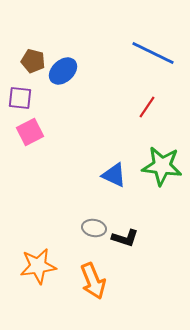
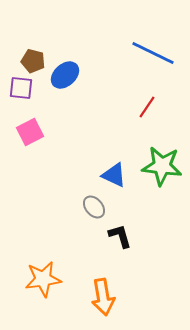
blue ellipse: moved 2 px right, 4 px down
purple square: moved 1 px right, 10 px up
gray ellipse: moved 21 px up; rotated 40 degrees clockwise
black L-shape: moved 5 px left, 2 px up; rotated 124 degrees counterclockwise
orange star: moved 5 px right, 13 px down
orange arrow: moved 10 px right, 16 px down; rotated 12 degrees clockwise
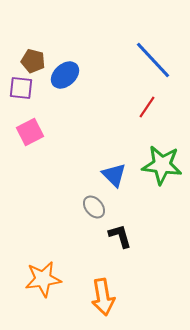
blue line: moved 7 px down; rotated 21 degrees clockwise
green star: moved 1 px up
blue triangle: rotated 20 degrees clockwise
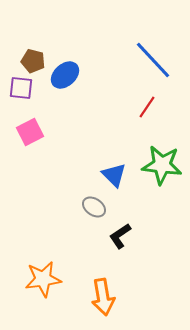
gray ellipse: rotated 15 degrees counterclockwise
black L-shape: rotated 108 degrees counterclockwise
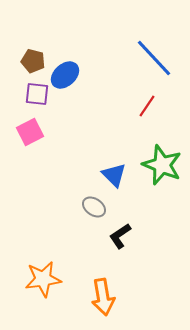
blue line: moved 1 px right, 2 px up
purple square: moved 16 px right, 6 px down
red line: moved 1 px up
green star: rotated 15 degrees clockwise
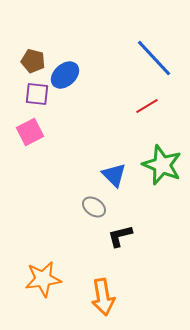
red line: rotated 25 degrees clockwise
black L-shape: rotated 20 degrees clockwise
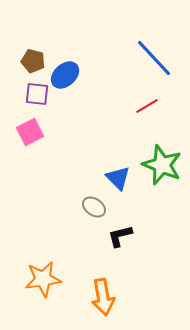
blue triangle: moved 4 px right, 3 px down
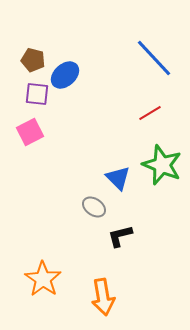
brown pentagon: moved 1 px up
red line: moved 3 px right, 7 px down
orange star: rotated 30 degrees counterclockwise
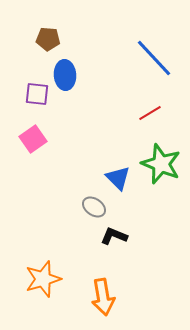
brown pentagon: moved 15 px right, 21 px up; rotated 10 degrees counterclockwise
blue ellipse: rotated 52 degrees counterclockwise
pink square: moved 3 px right, 7 px down; rotated 8 degrees counterclockwise
green star: moved 1 px left, 1 px up
black L-shape: moved 6 px left; rotated 36 degrees clockwise
orange star: rotated 21 degrees clockwise
